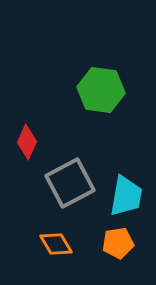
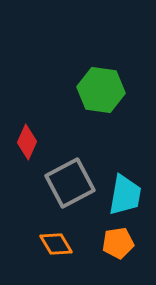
cyan trapezoid: moved 1 px left, 1 px up
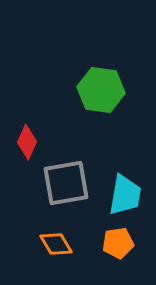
gray square: moved 4 px left; rotated 18 degrees clockwise
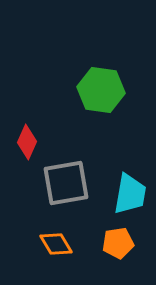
cyan trapezoid: moved 5 px right, 1 px up
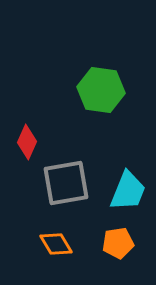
cyan trapezoid: moved 2 px left, 3 px up; rotated 12 degrees clockwise
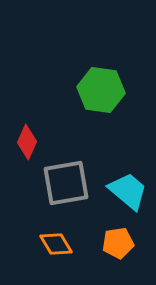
cyan trapezoid: rotated 72 degrees counterclockwise
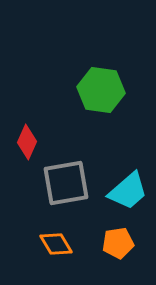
cyan trapezoid: rotated 99 degrees clockwise
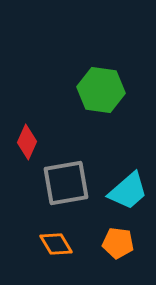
orange pentagon: rotated 16 degrees clockwise
